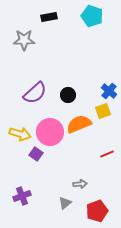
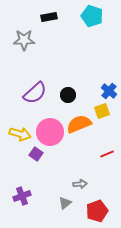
yellow square: moved 1 px left
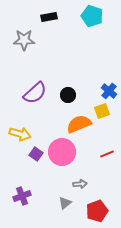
pink circle: moved 12 px right, 20 px down
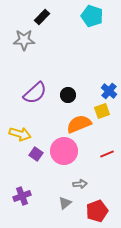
black rectangle: moved 7 px left; rotated 35 degrees counterclockwise
pink circle: moved 2 px right, 1 px up
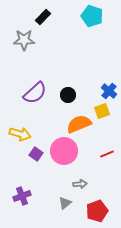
black rectangle: moved 1 px right
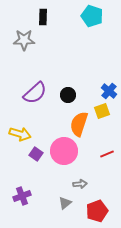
black rectangle: rotated 42 degrees counterclockwise
orange semicircle: rotated 50 degrees counterclockwise
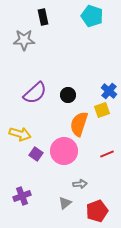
black rectangle: rotated 14 degrees counterclockwise
yellow square: moved 1 px up
